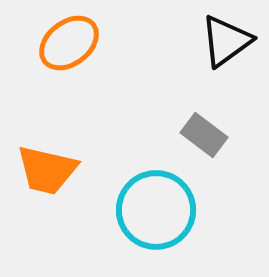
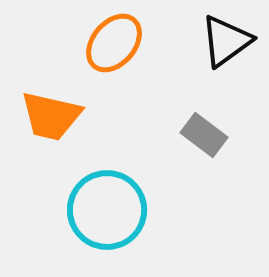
orange ellipse: moved 45 px right; rotated 12 degrees counterclockwise
orange trapezoid: moved 4 px right, 54 px up
cyan circle: moved 49 px left
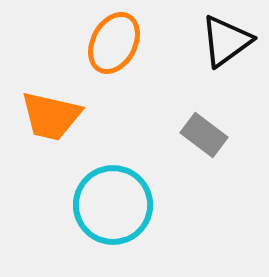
orange ellipse: rotated 12 degrees counterclockwise
cyan circle: moved 6 px right, 5 px up
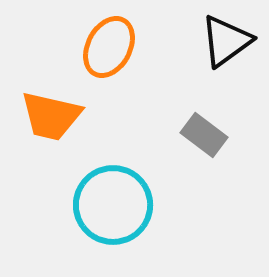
orange ellipse: moved 5 px left, 4 px down
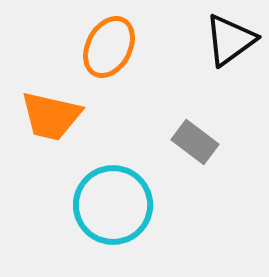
black triangle: moved 4 px right, 1 px up
gray rectangle: moved 9 px left, 7 px down
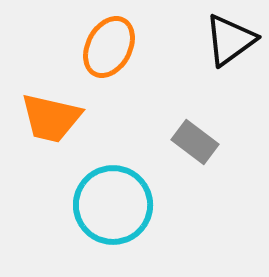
orange trapezoid: moved 2 px down
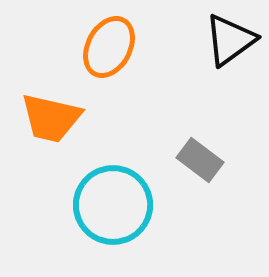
gray rectangle: moved 5 px right, 18 px down
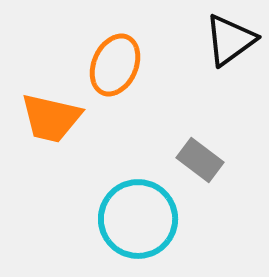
orange ellipse: moved 6 px right, 18 px down; rotated 4 degrees counterclockwise
cyan circle: moved 25 px right, 14 px down
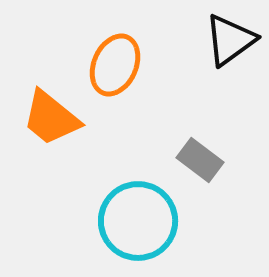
orange trapezoid: rotated 26 degrees clockwise
cyan circle: moved 2 px down
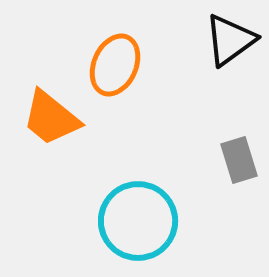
gray rectangle: moved 39 px right; rotated 36 degrees clockwise
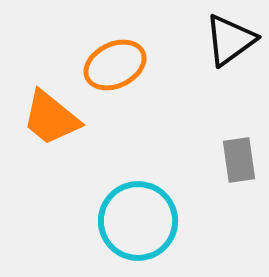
orange ellipse: rotated 40 degrees clockwise
gray rectangle: rotated 9 degrees clockwise
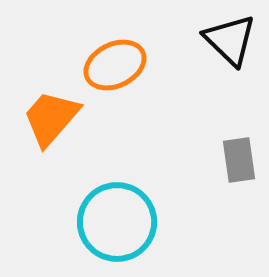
black triangle: rotated 40 degrees counterclockwise
orange trapezoid: rotated 92 degrees clockwise
cyan circle: moved 21 px left, 1 px down
